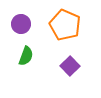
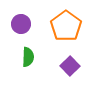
orange pentagon: moved 1 px right, 1 px down; rotated 12 degrees clockwise
green semicircle: moved 2 px right, 1 px down; rotated 18 degrees counterclockwise
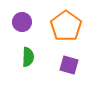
purple circle: moved 1 px right, 2 px up
purple square: moved 1 px left, 1 px up; rotated 30 degrees counterclockwise
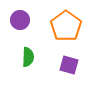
purple circle: moved 2 px left, 2 px up
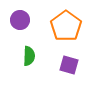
green semicircle: moved 1 px right, 1 px up
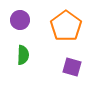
green semicircle: moved 6 px left, 1 px up
purple square: moved 3 px right, 2 px down
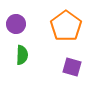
purple circle: moved 4 px left, 4 px down
green semicircle: moved 1 px left
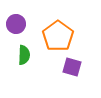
orange pentagon: moved 8 px left, 10 px down
green semicircle: moved 2 px right
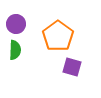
green semicircle: moved 9 px left, 5 px up
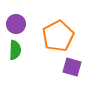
orange pentagon: rotated 8 degrees clockwise
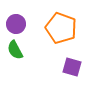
orange pentagon: moved 3 px right, 8 px up; rotated 24 degrees counterclockwise
green semicircle: rotated 150 degrees clockwise
